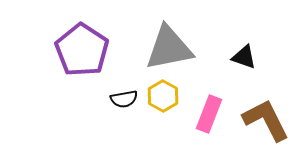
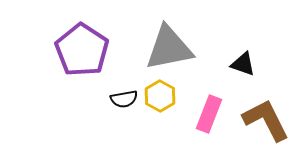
black triangle: moved 1 px left, 7 px down
yellow hexagon: moved 3 px left
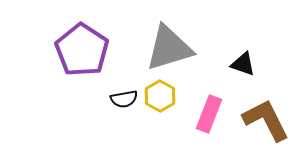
gray triangle: rotated 6 degrees counterclockwise
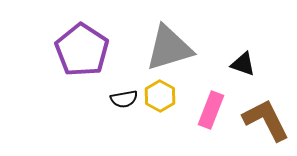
pink rectangle: moved 2 px right, 4 px up
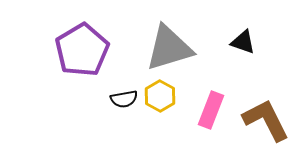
purple pentagon: rotated 8 degrees clockwise
black triangle: moved 22 px up
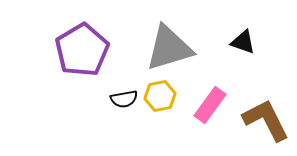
yellow hexagon: rotated 20 degrees clockwise
pink rectangle: moved 1 px left, 5 px up; rotated 15 degrees clockwise
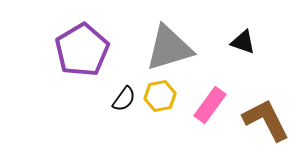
black semicircle: rotated 44 degrees counterclockwise
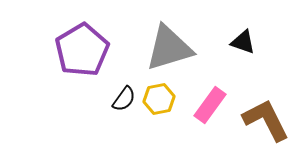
yellow hexagon: moved 1 px left, 3 px down
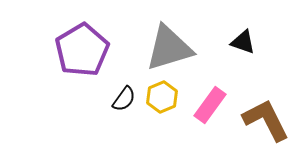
yellow hexagon: moved 3 px right, 2 px up; rotated 12 degrees counterclockwise
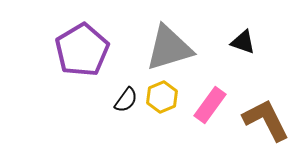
black semicircle: moved 2 px right, 1 px down
